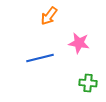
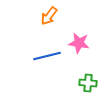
blue line: moved 7 px right, 2 px up
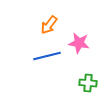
orange arrow: moved 9 px down
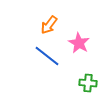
pink star: rotated 20 degrees clockwise
blue line: rotated 52 degrees clockwise
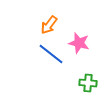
pink star: rotated 15 degrees counterclockwise
blue line: moved 4 px right, 2 px up
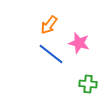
green cross: moved 1 px down
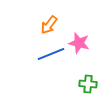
blue line: rotated 60 degrees counterclockwise
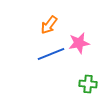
pink star: rotated 25 degrees counterclockwise
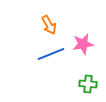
orange arrow: rotated 66 degrees counterclockwise
pink star: moved 4 px right, 1 px down
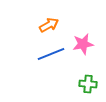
orange arrow: rotated 90 degrees counterclockwise
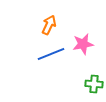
orange arrow: rotated 36 degrees counterclockwise
green cross: moved 6 px right
